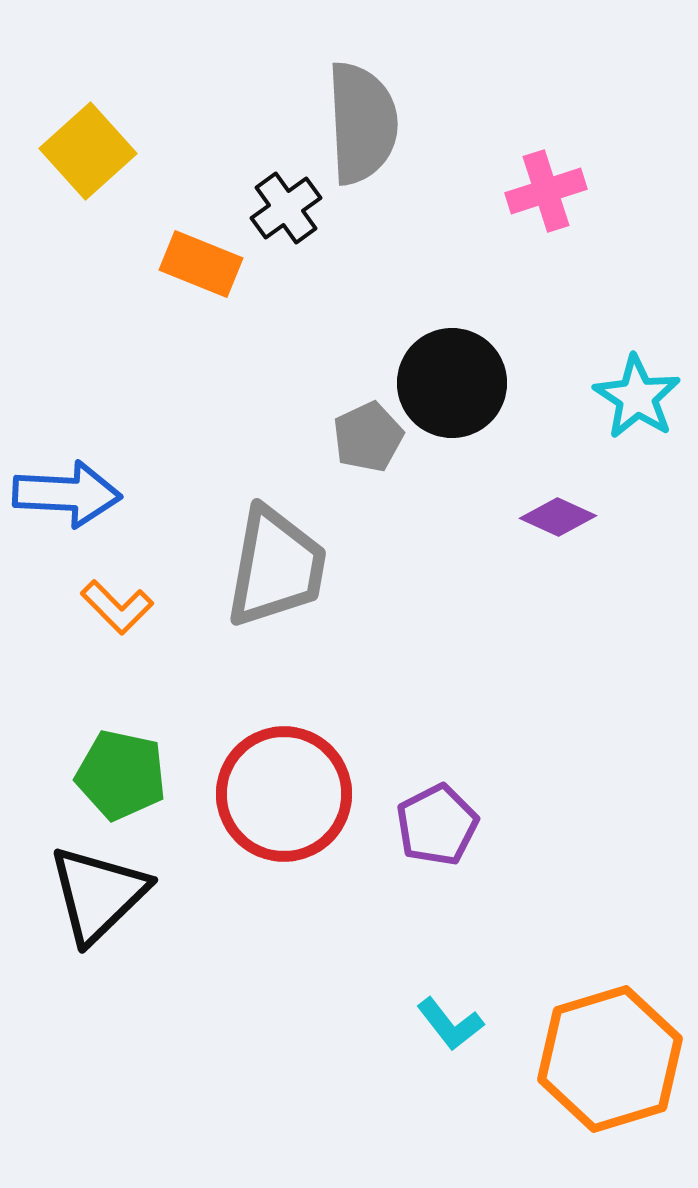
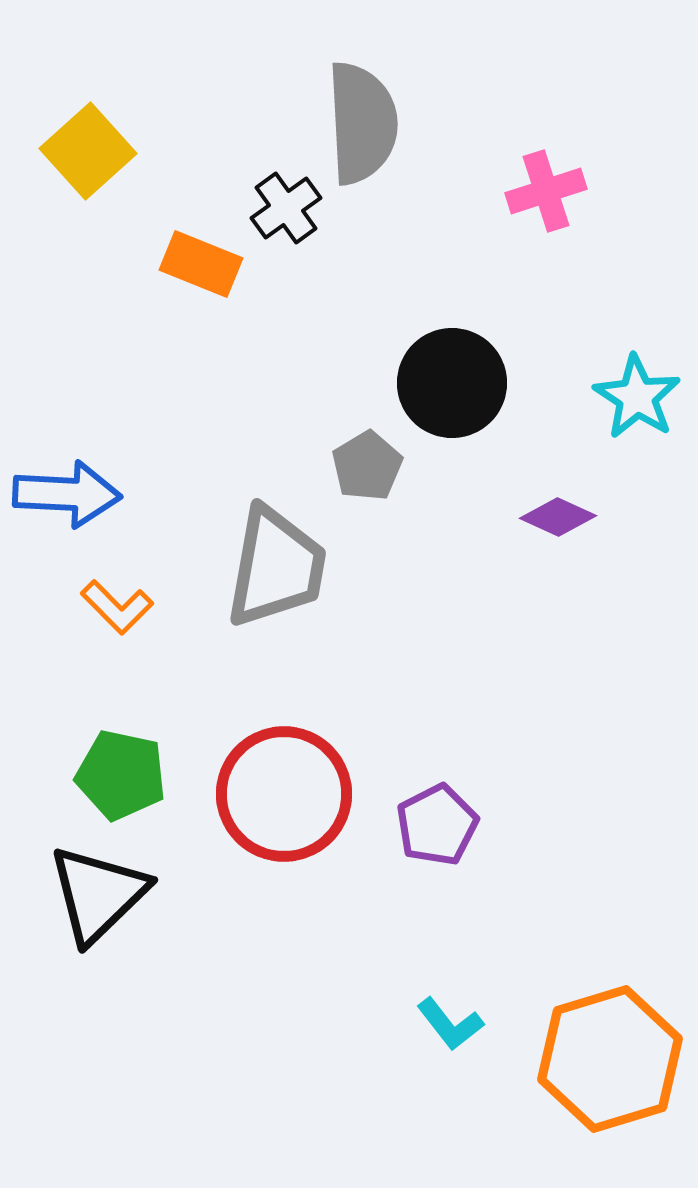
gray pentagon: moved 1 px left, 29 px down; rotated 6 degrees counterclockwise
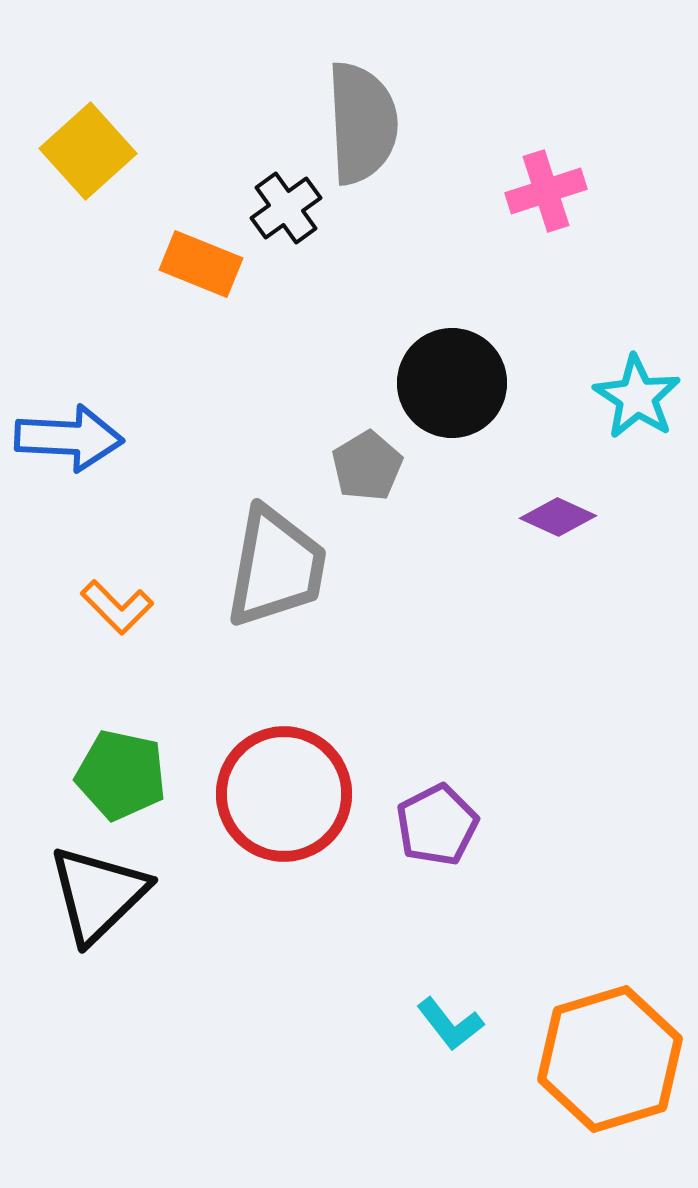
blue arrow: moved 2 px right, 56 px up
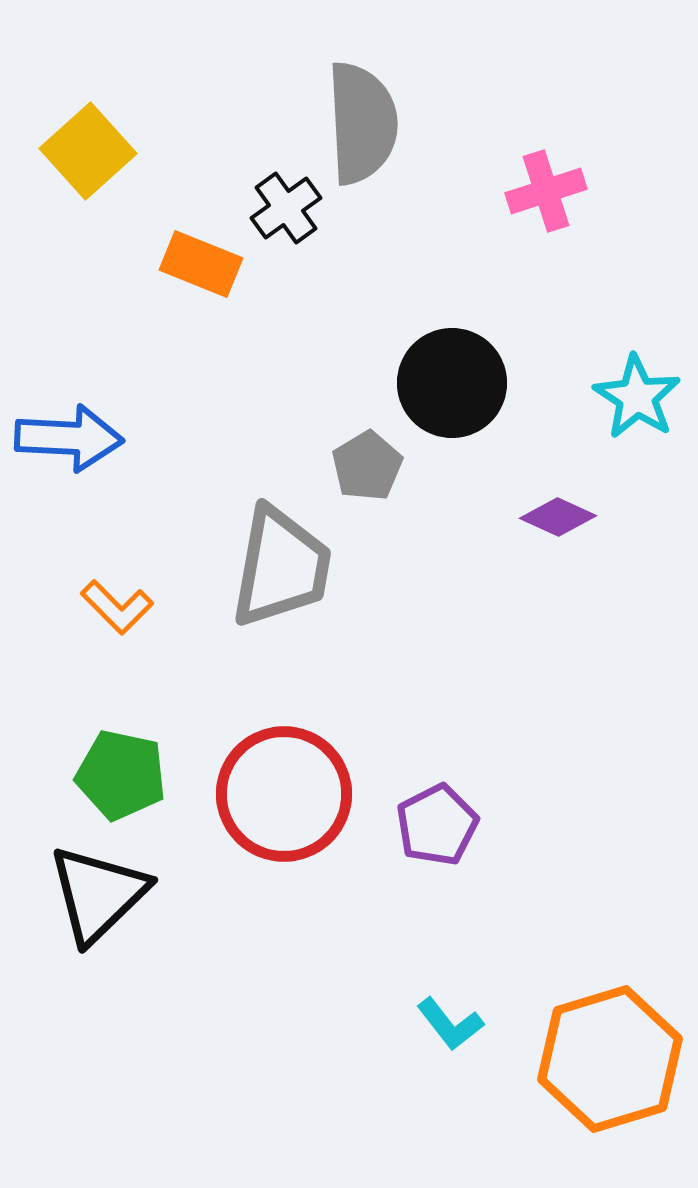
gray trapezoid: moved 5 px right
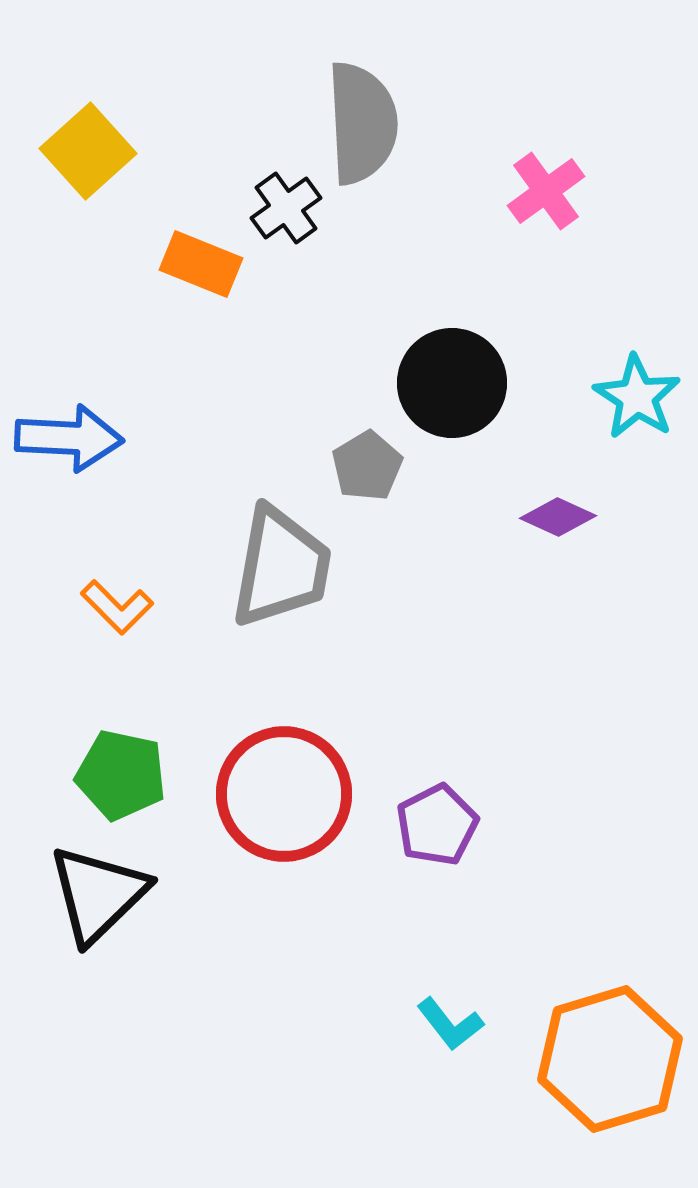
pink cross: rotated 18 degrees counterclockwise
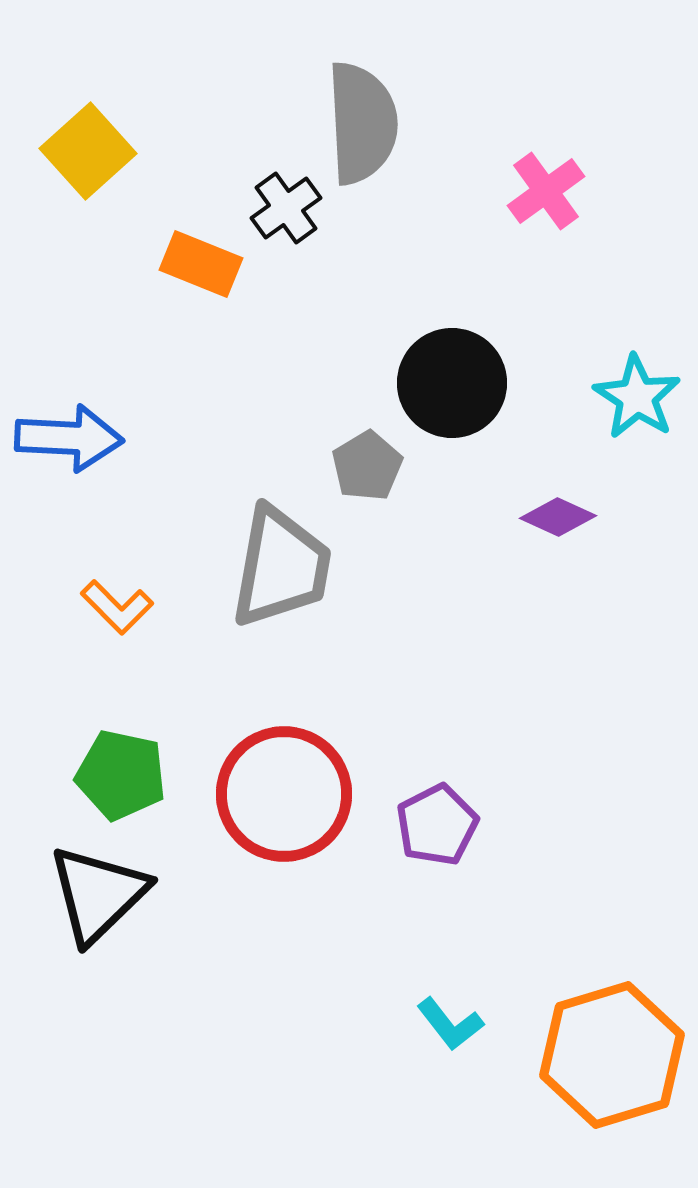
orange hexagon: moved 2 px right, 4 px up
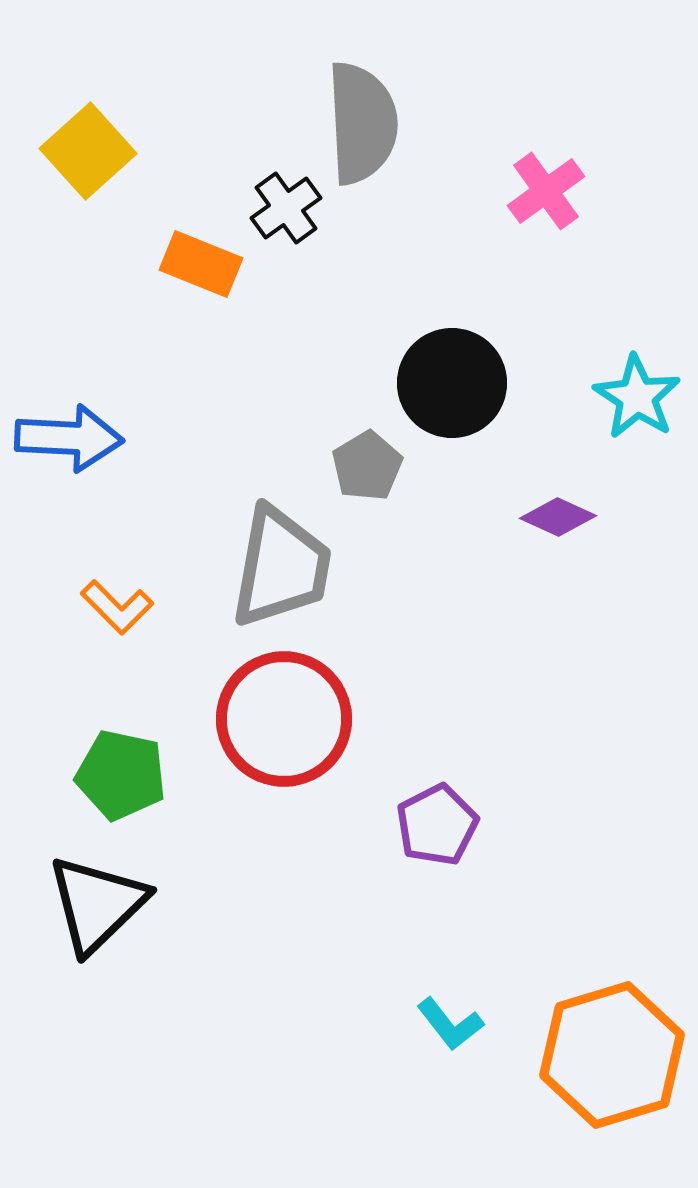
red circle: moved 75 px up
black triangle: moved 1 px left, 10 px down
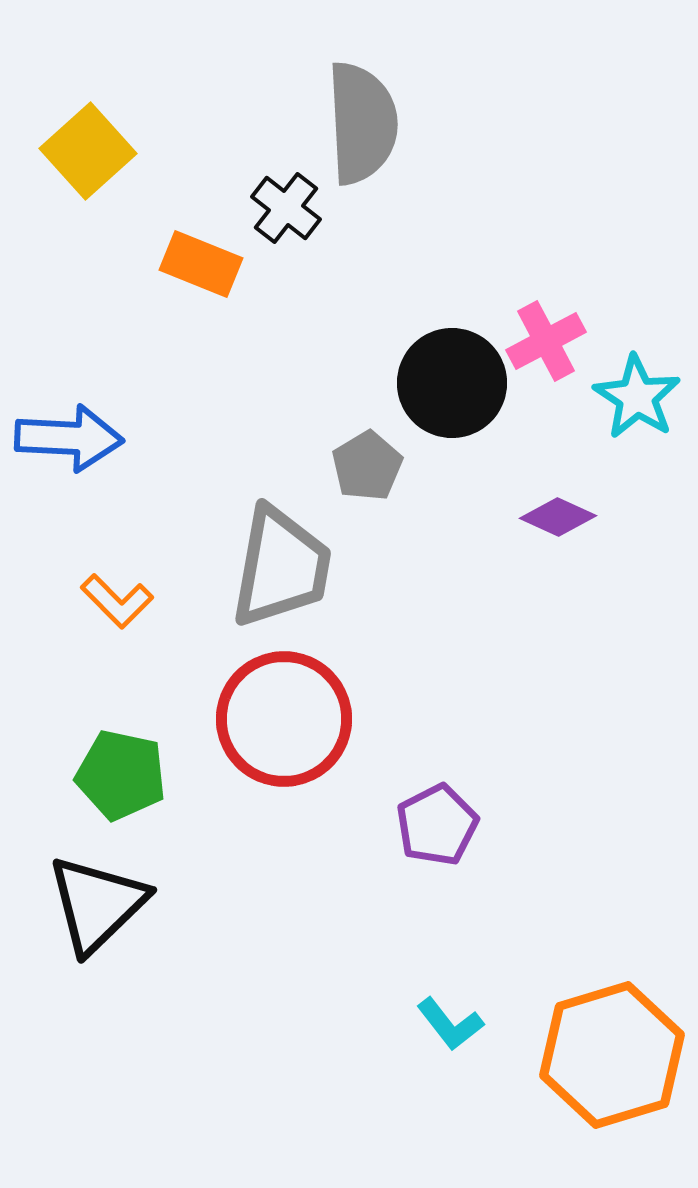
pink cross: moved 150 px down; rotated 8 degrees clockwise
black cross: rotated 16 degrees counterclockwise
orange L-shape: moved 6 px up
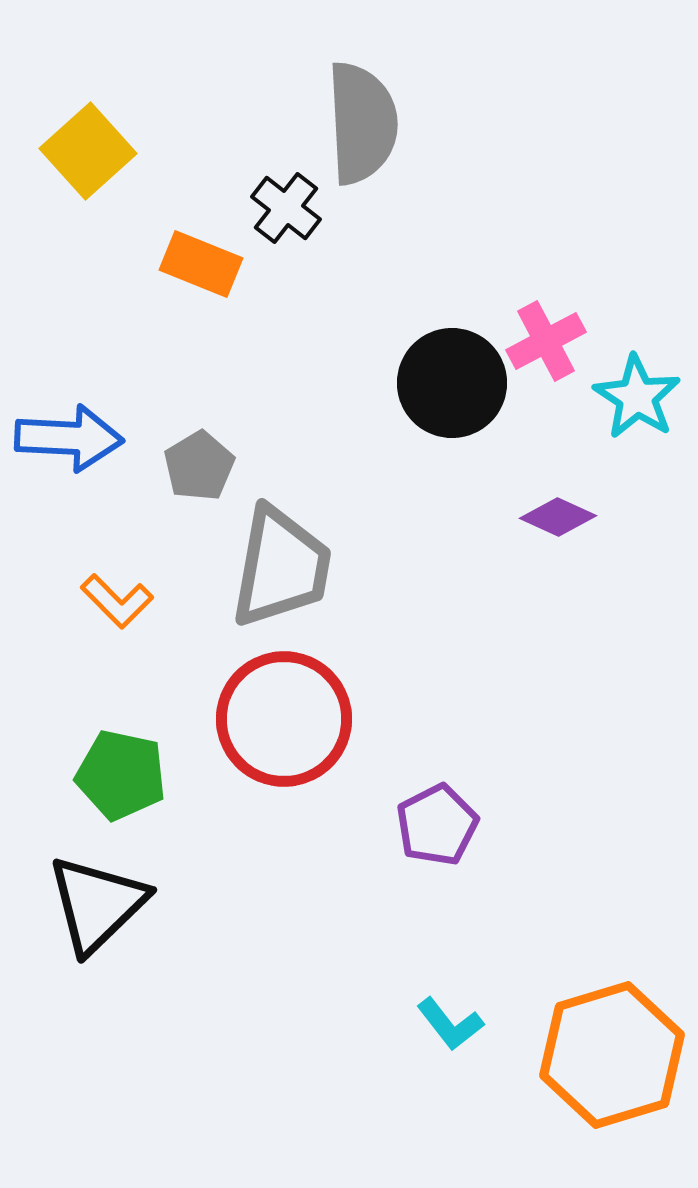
gray pentagon: moved 168 px left
